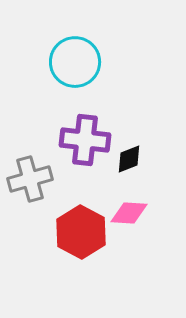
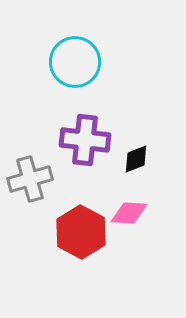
black diamond: moved 7 px right
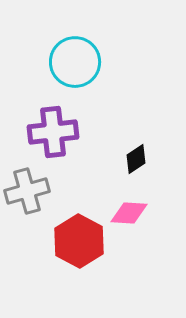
purple cross: moved 32 px left, 8 px up; rotated 12 degrees counterclockwise
black diamond: rotated 12 degrees counterclockwise
gray cross: moved 3 px left, 12 px down
red hexagon: moved 2 px left, 9 px down
